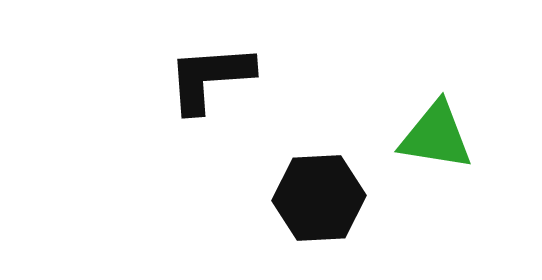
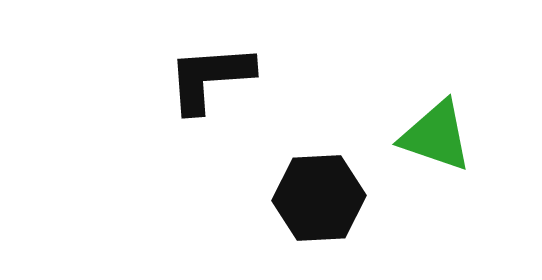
green triangle: rotated 10 degrees clockwise
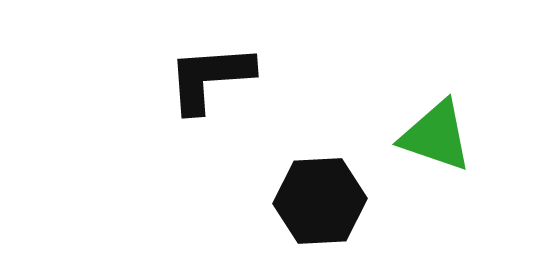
black hexagon: moved 1 px right, 3 px down
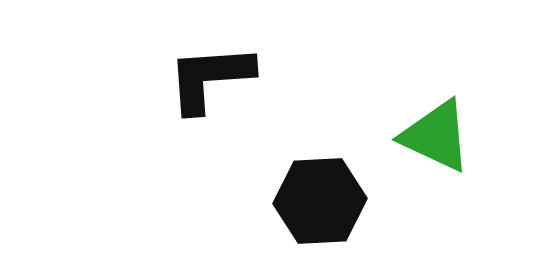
green triangle: rotated 6 degrees clockwise
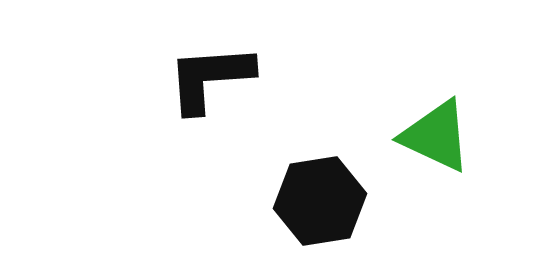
black hexagon: rotated 6 degrees counterclockwise
